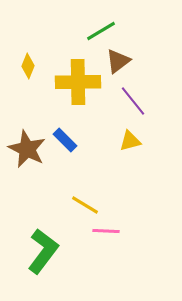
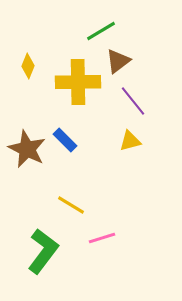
yellow line: moved 14 px left
pink line: moved 4 px left, 7 px down; rotated 20 degrees counterclockwise
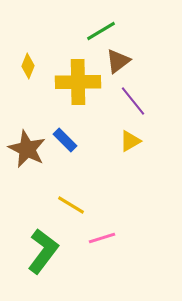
yellow triangle: rotated 15 degrees counterclockwise
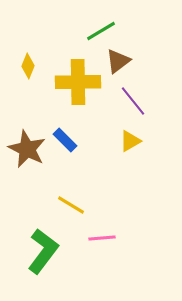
pink line: rotated 12 degrees clockwise
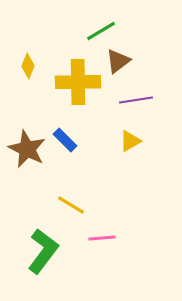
purple line: moved 3 px right, 1 px up; rotated 60 degrees counterclockwise
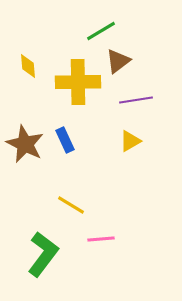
yellow diamond: rotated 25 degrees counterclockwise
blue rectangle: rotated 20 degrees clockwise
brown star: moved 2 px left, 5 px up
pink line: moved 1 px left, 1 px down
green L-shape: moved 3 px down
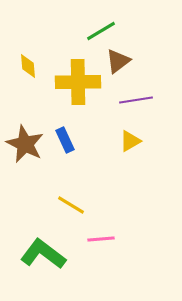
green L-shape: rotated 90 degrees counterclockwise
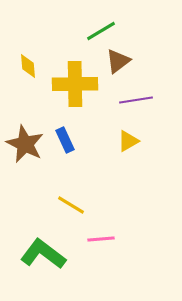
yellow cross: moved 3 px left, 2 px down
yellow triangle: moved 2 px left
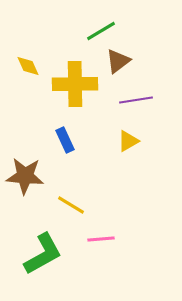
yellow diamond: rotated 20 degrees counterclockwise
brown star: moved 32 px down; rotated 21 degrees counterclockwise
green L-shape: rotated 114 degrees clockwise
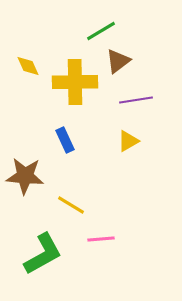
yellow cross: moved 2 px up
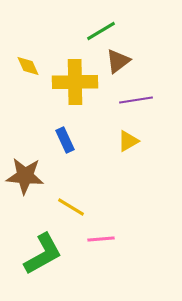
yellow line: moved 2 px down
